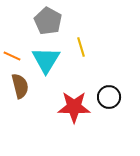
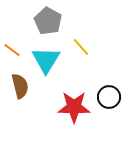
yellow line: rotated 24 degrees counterclockwise
orange line: moved 6 px up; rotated 12 degrees clockwise
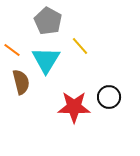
yellow line: moved 1 px left, 1 px up
brown semicircle: moved 1 px right, 4 px up
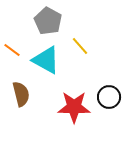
cyan triangle: rotated 32 degrees counterclockwise
brown semicircle: moved 12 px down
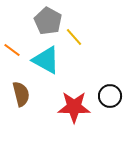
yellow line: moved 6 px left, 9 px up
black circle: moved 1 px right, 1 px up
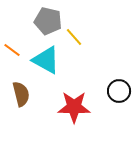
gray pentagon: rotated 16 degrees counterclockwise
black circle: moved 9 px right, 5 px up
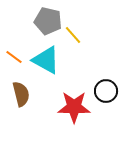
yellow line: moved 1 px left, 2 px up
orange line: moved 2 px right, 7 px down
black circle: moved 13 px left
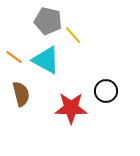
red star: moved 3 px left, 1 px down
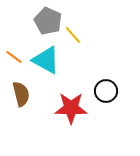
gray pentagon: rotated 12 degrees clockwise
